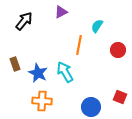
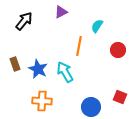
orange line: moved 1 px down
blue star: moved 4 px up
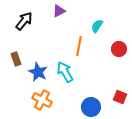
purple triangle: moved 2 px left, 1 px up
red circle: moved 1 px right, 1 px up
brown rectangle: moved 1 px right, 5 px up
blue star: moved 3 px down
orange cross: moved 1 px up; rotated 24 degrees clockwise
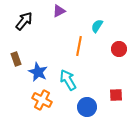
cyan arrow: moved 3 px right, 8 px down
red square: moved 4 px left, 2 px up; rotated 24 degrees counterclockwise
blue circle: moved 4 px left
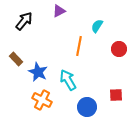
brown rectangle: rotated 24 degrees counterclockwise
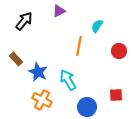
red circle: moved 2 px down
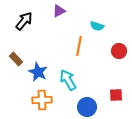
cyan semicircle: rotated 104 degrees counterclockwise
orange cross: rotated 30 degrees counterclockwise
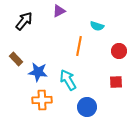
blue star: rotated 18 degrees counterclockwise
red square: moved 13 px up
